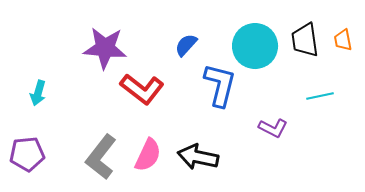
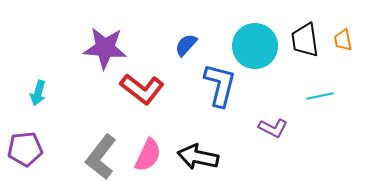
purple pentagon: moved 2 px left, 5 px up
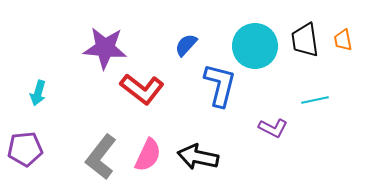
cyan line: moved 5 px left, 4 px down
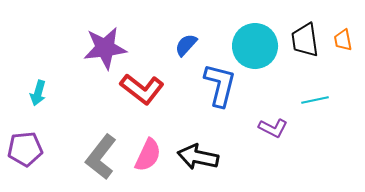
purple star: rotated 12 degrees counterclockwise
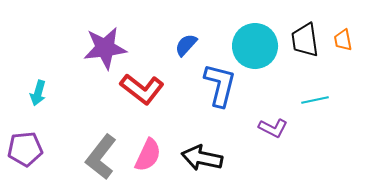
black arrow: moved 4 px right, 1 px down
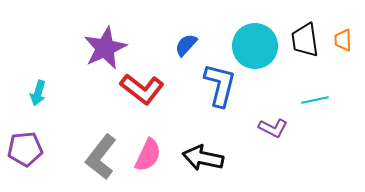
orange trapezoid: rotated 10 degrees clockwise
purple star: rotated 18 degrees counterclockwise
black arrow: moved 1 px right
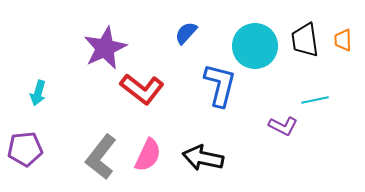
blue semicircle: moved 12 px up
purple L-shape: moved 10 px right, 2 px up
